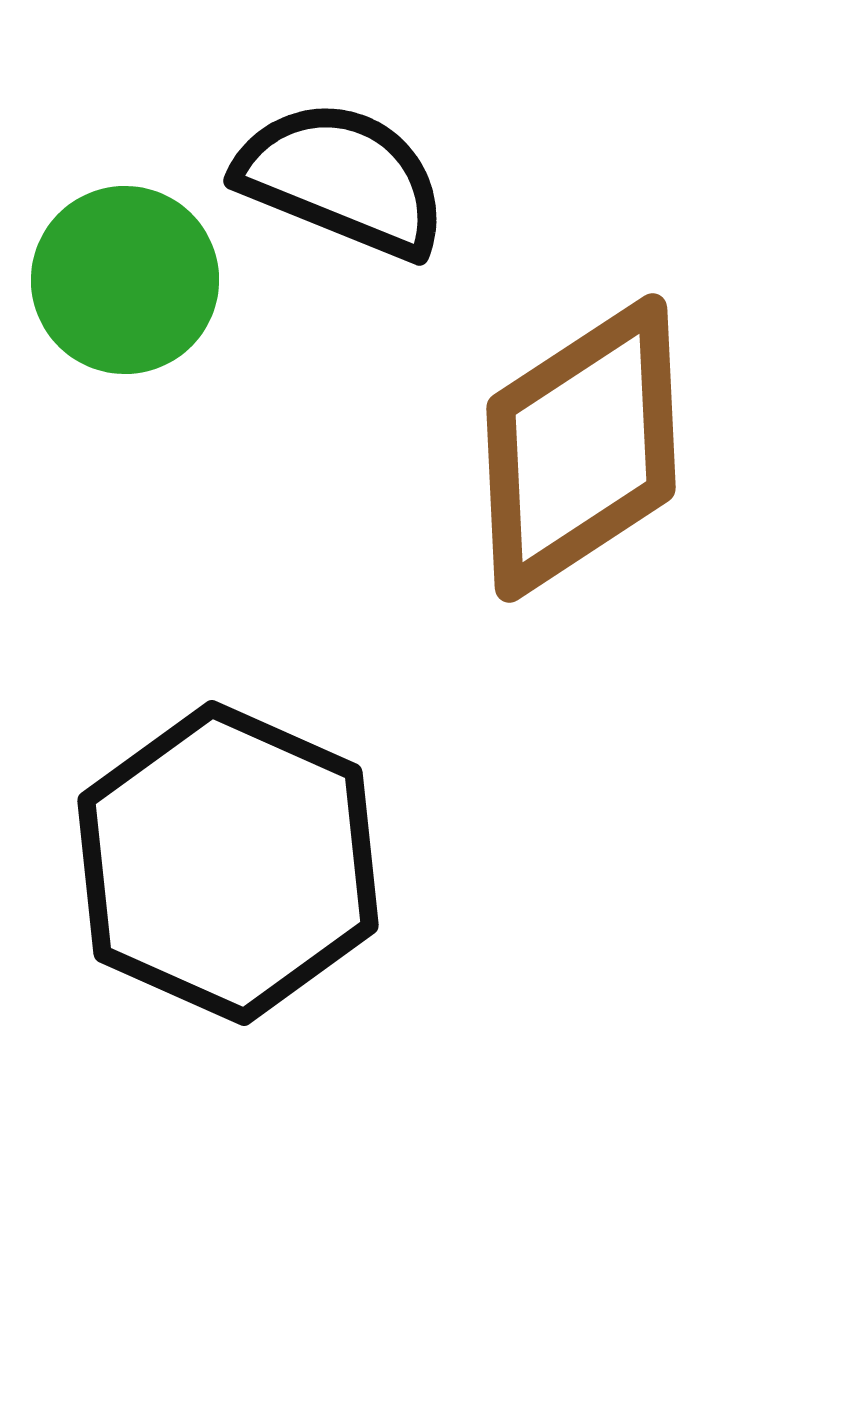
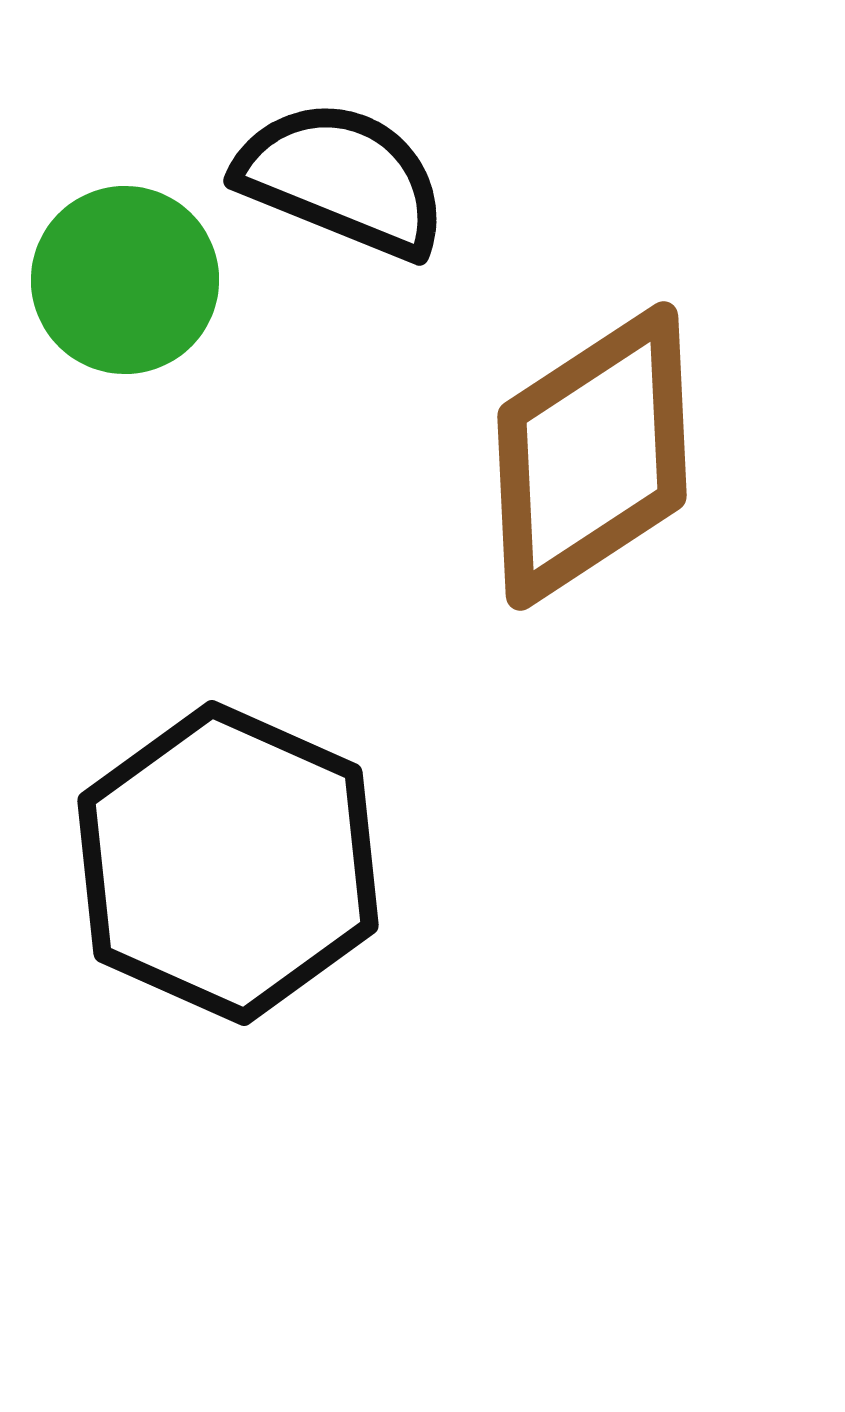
brown diamond: moved 11 px right, 8 px down
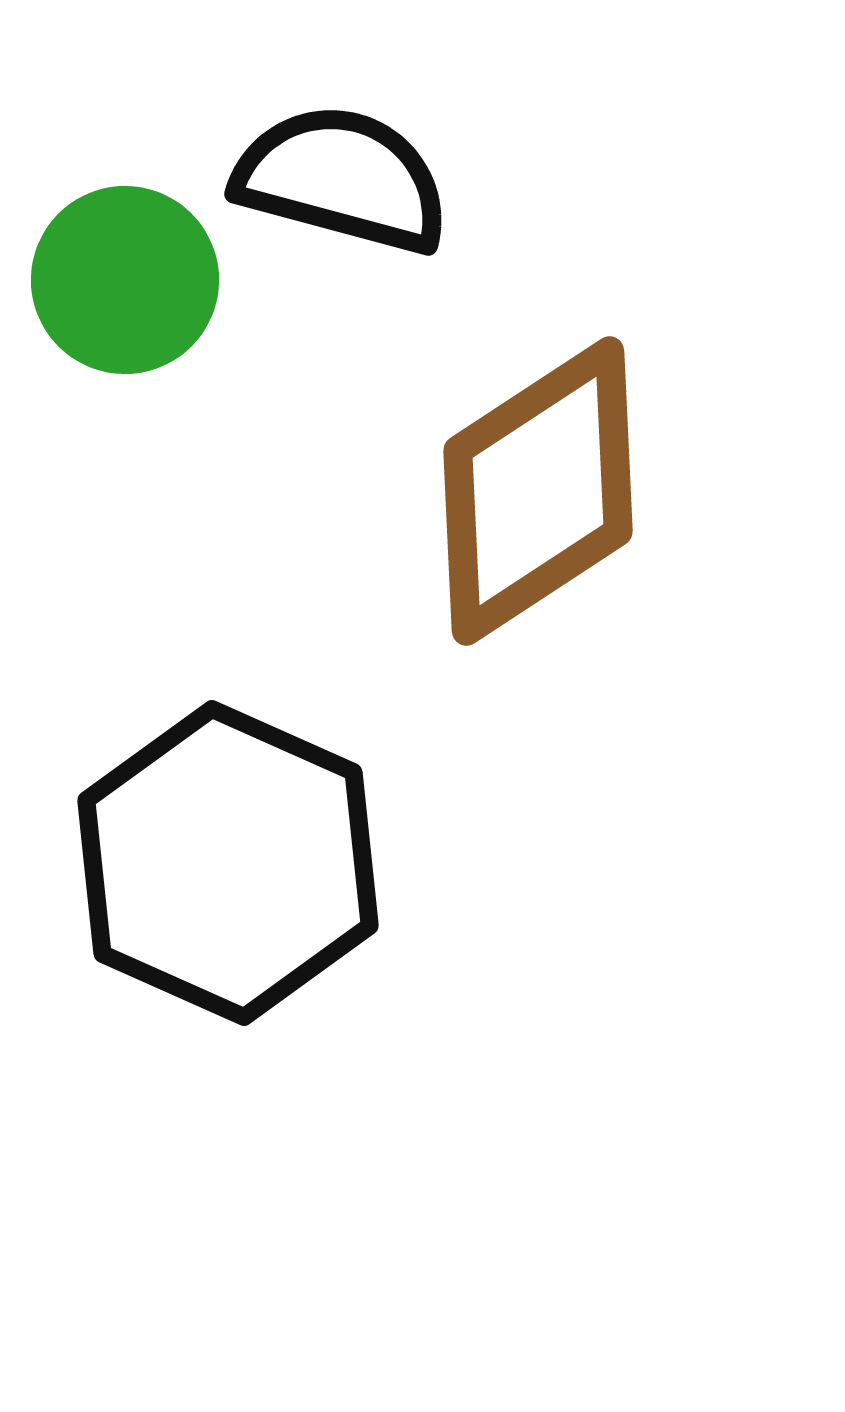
black semicircle: rotated 7 degrees counterclockwise
brown diamond: moved 54 px left, 35 px down
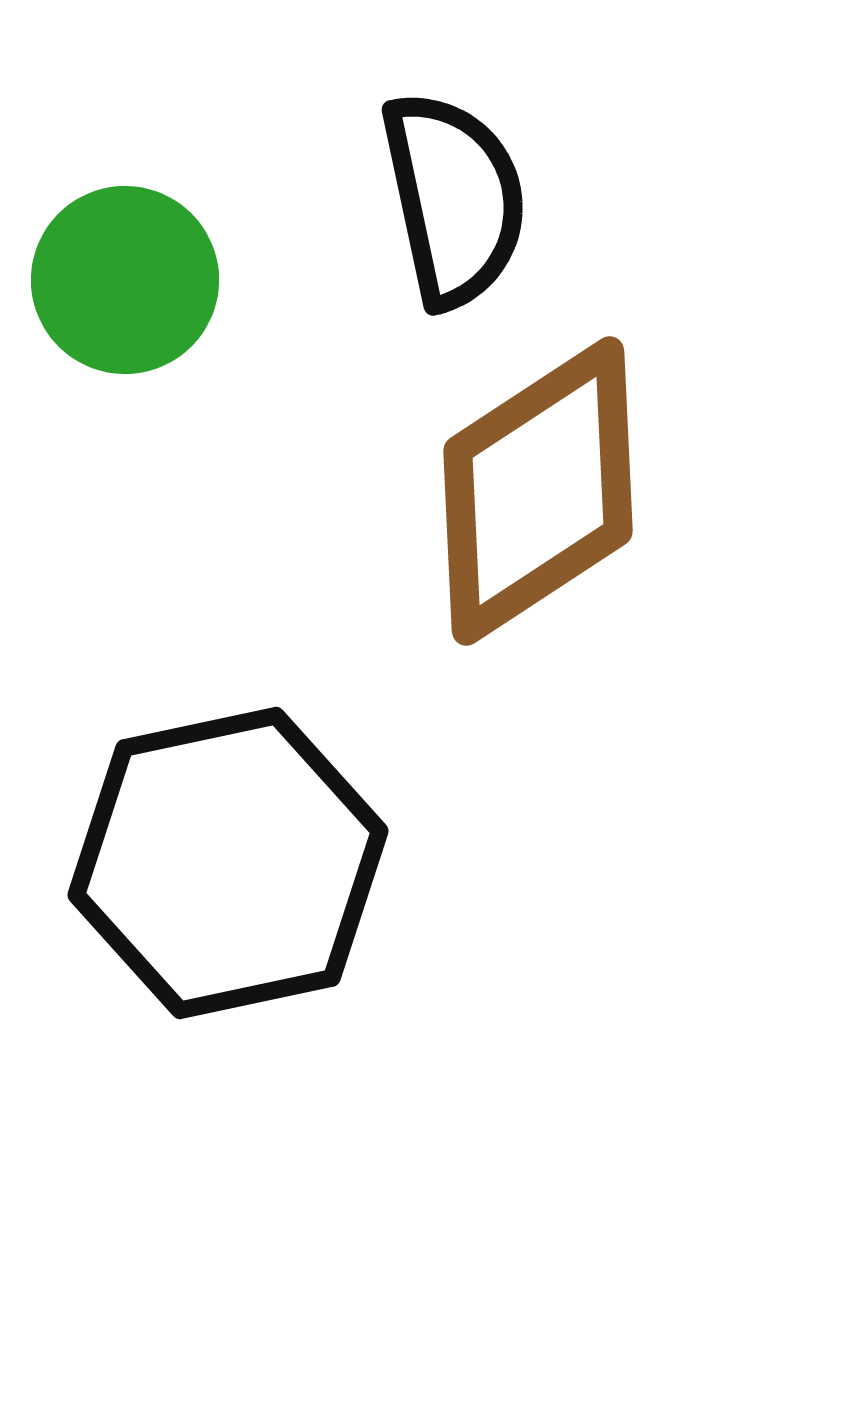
black semicircle: moved 112 px right, 20 px down; rotated 63 degrees clockwise
black hexagon: rotated 24 degrees clockwise
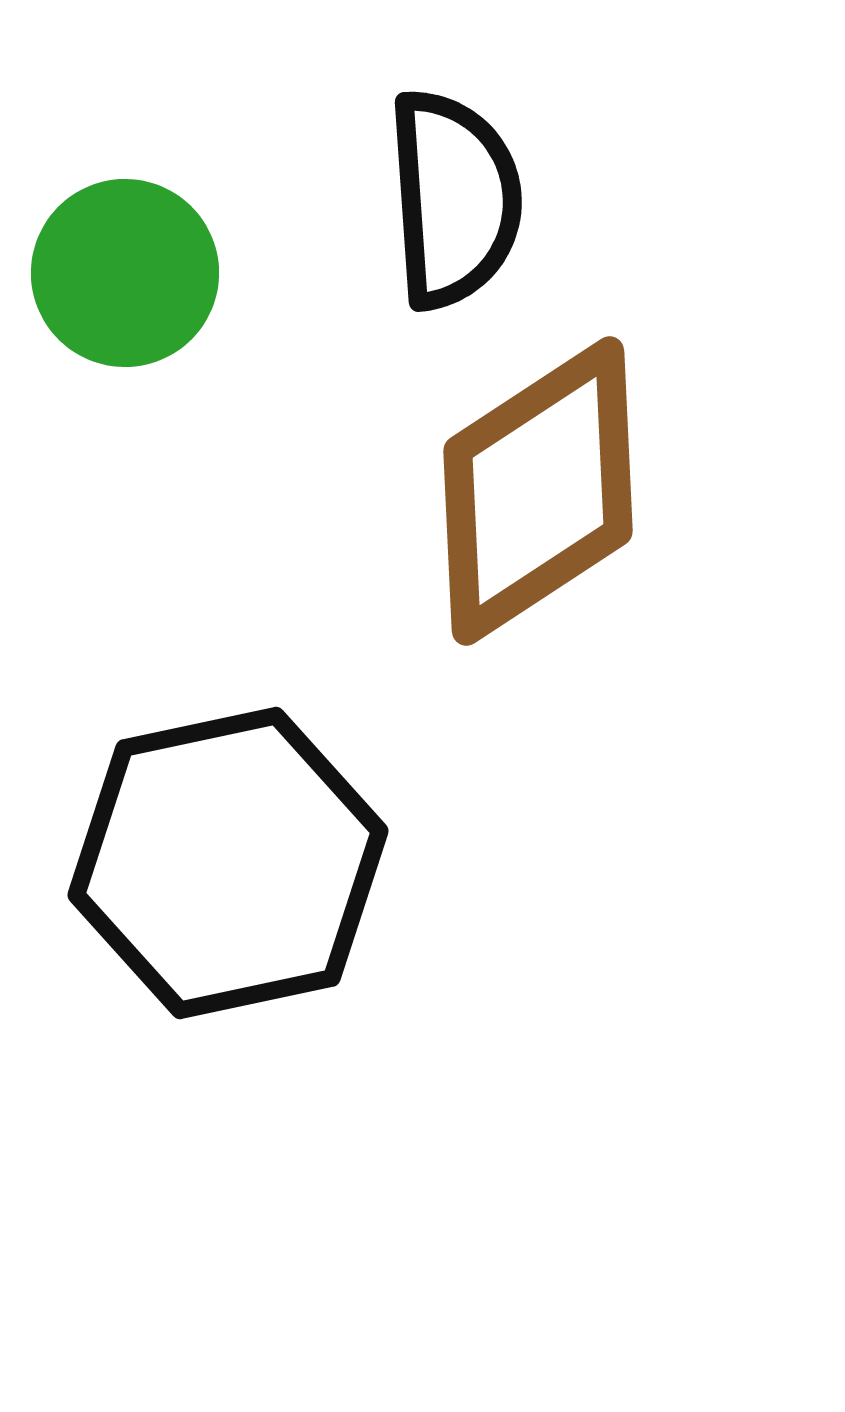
black semicircle: rotated 8 degrees clockwise
green circle: moved 7 px up
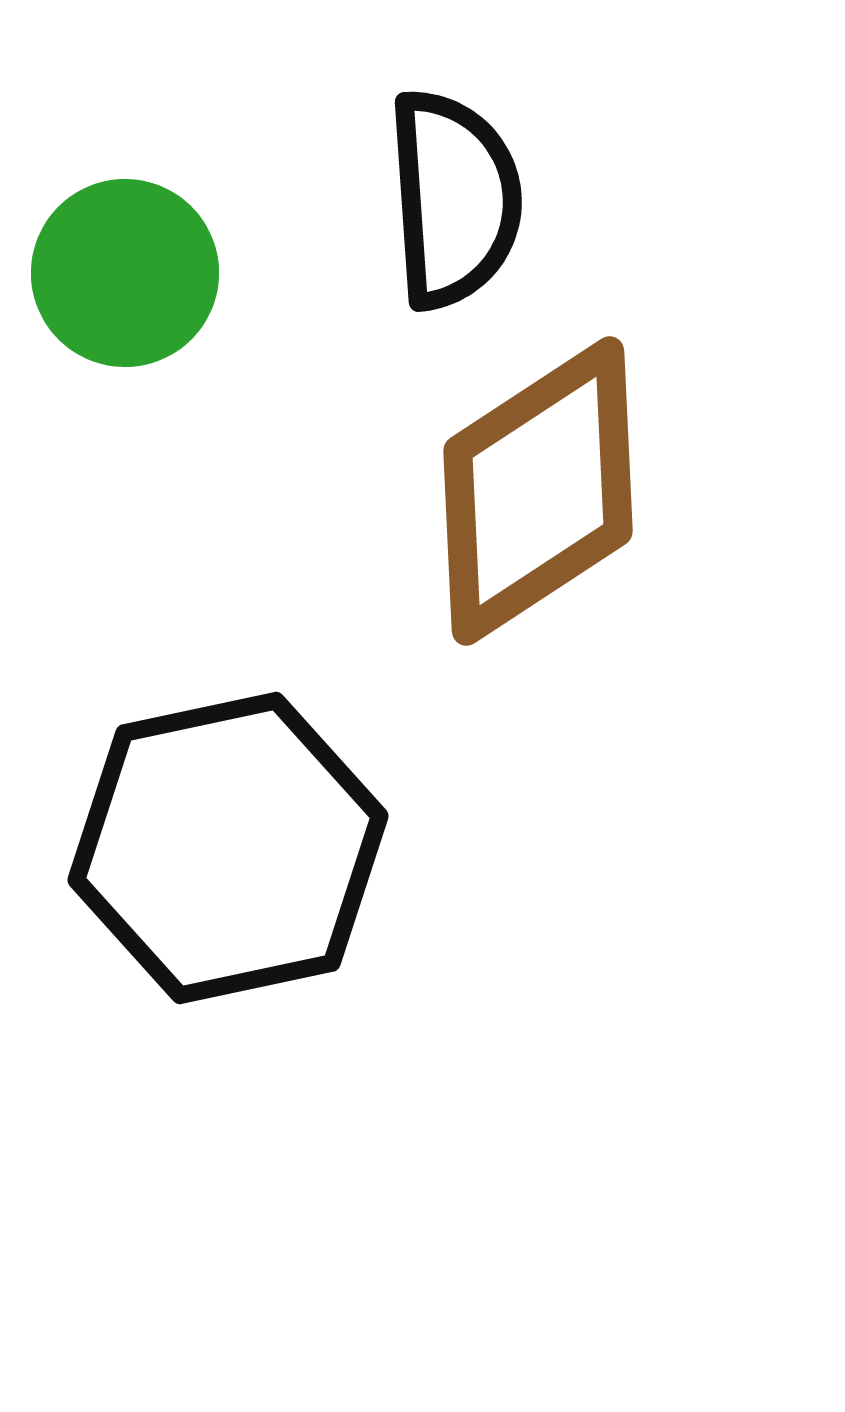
black hexagon: moved 15 px up
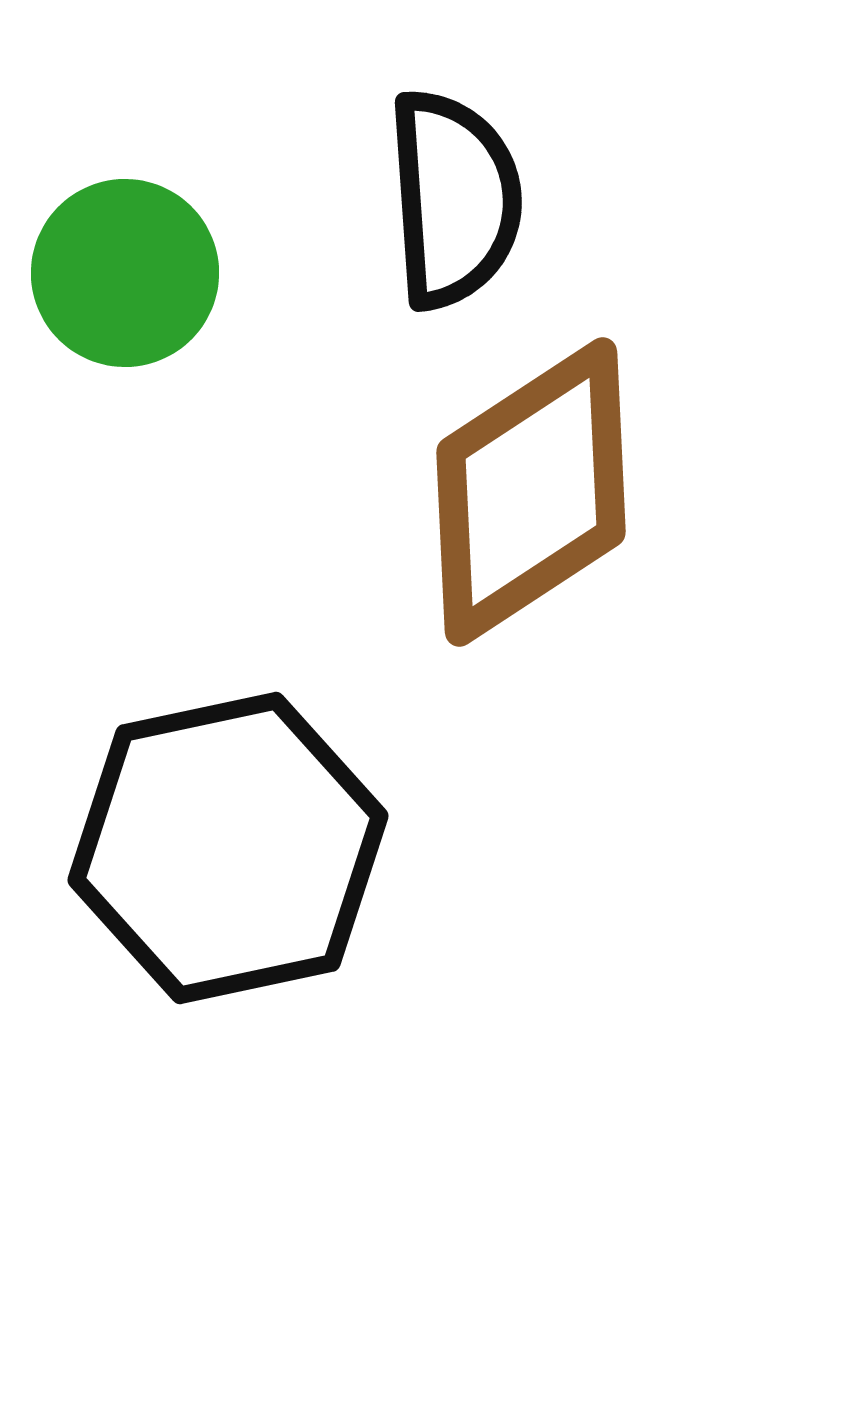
brown diamond: moved 7 px left, 1 px down
